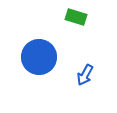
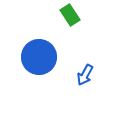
green rectangle: moved 6 px left, 2 px up; rotated 40 degrees clockwise
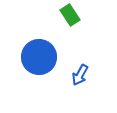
blue arrow: moved 5 px left
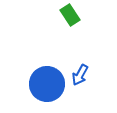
blue circle: moved 8 px right, 27 px down
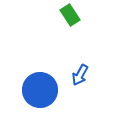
blue circle: moved 7 px left, 6 px down
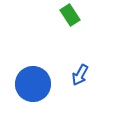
blue circle: moved 7 px left, 6 px up
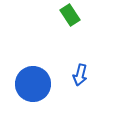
blue arrow: rotated 15 degrees counterclockwise
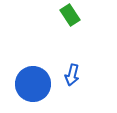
blue arrow: moved 8 px left
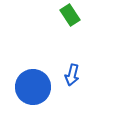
blue circle: moved 3 px down
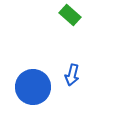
green rectangle: rotated 15 degrees counterclockwise
